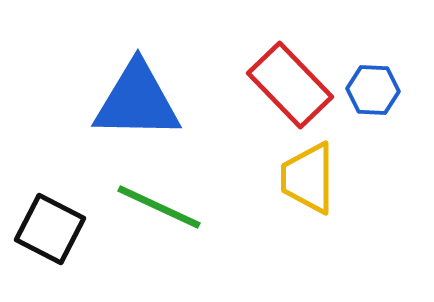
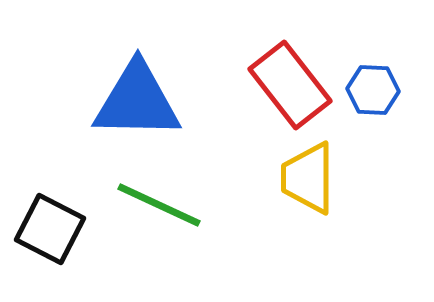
red rectangle: rotated 6 degrees clockwise
green line: moved 2 px up
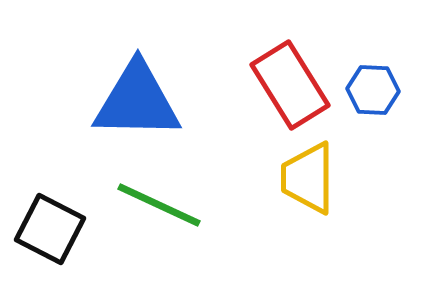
red rectangle: rotated 6 degrees clockwise
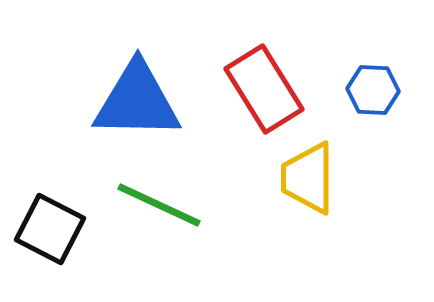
red rectangle: moved 26 px left, 4 px down
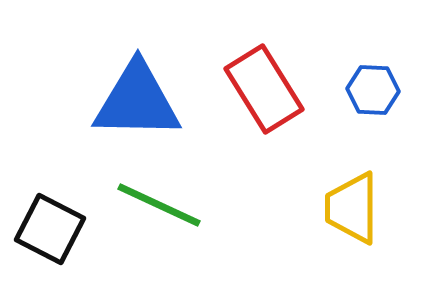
yellow trapezoid: moved 44 px right, 30 px down
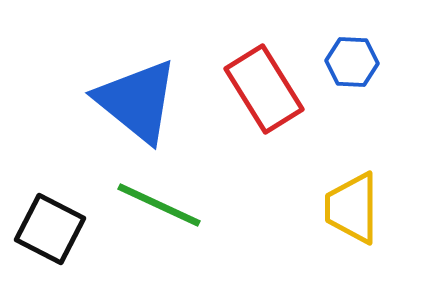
blue hexagon: moved 21 px left, 28 px up
blue triangle: rotated 38 degrees clockwise
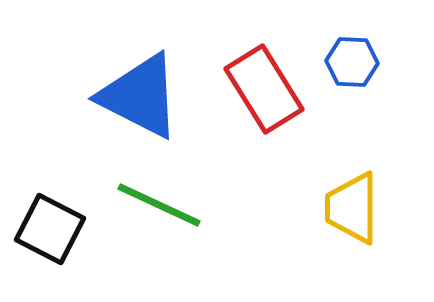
blue triangle: moved 3 px right, 5 px up; rotated 12 degrees counterclockwise
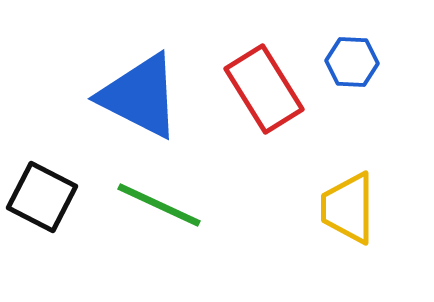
yellow trapezoid: moved 4 px left
black square: moved 8 px left, 32 px up
